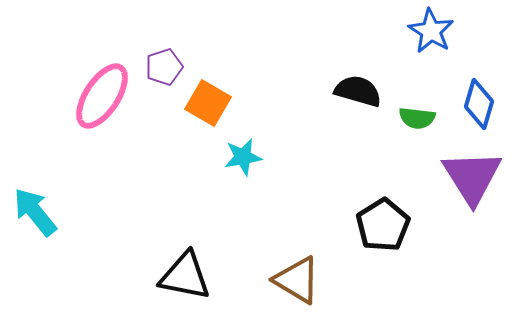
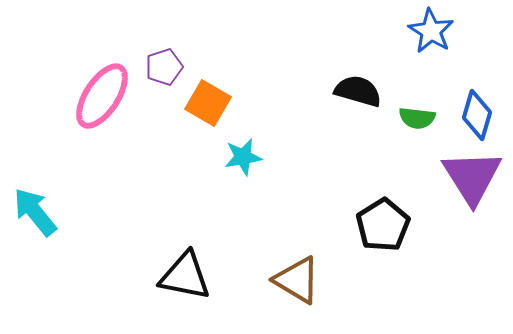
blue diamond: moved 2 px left, 11 px down
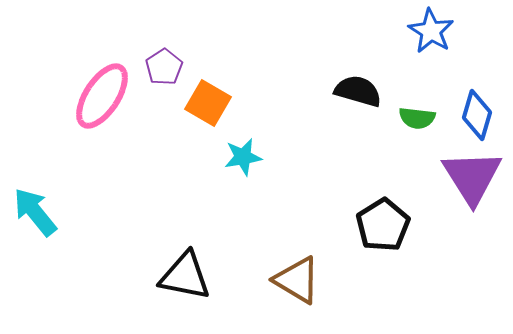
purple pentagon: rotated 15 degrees counterclockwise
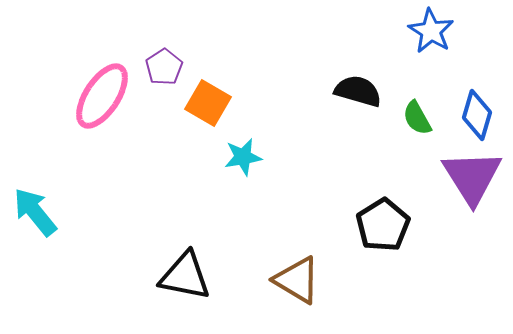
green semicircle: rotated 54 degrees clockwise
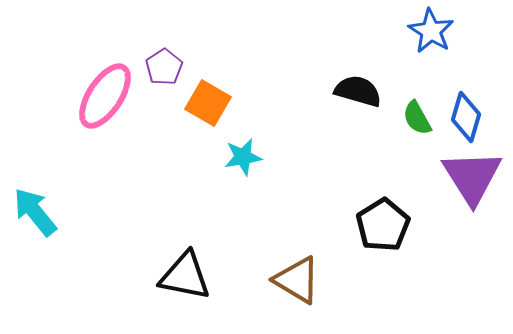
pink ellipse: moved 3 px right
blue diamond: moved 11 px left, 2 px down
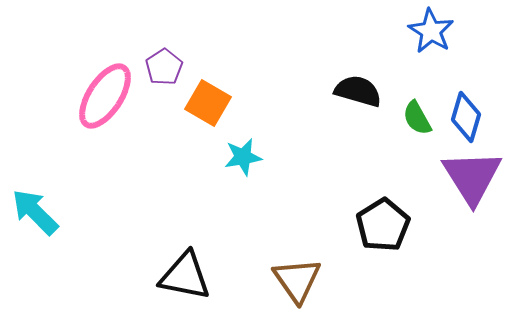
cyan arrow: rotated 6 degrees counterclockwise
brown triangle: rotated 24 degrees clockwise
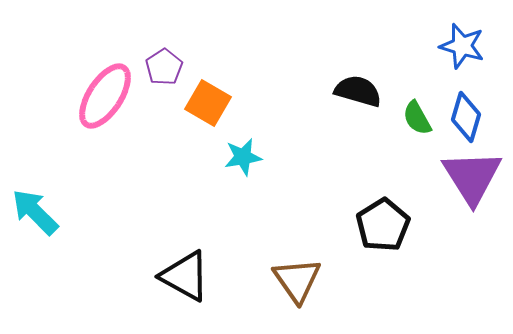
blue star: moved 31 px right, 15 px down; rotated 15 degrees counterclockwise
black triangle: rotated 18 degrees clockwise
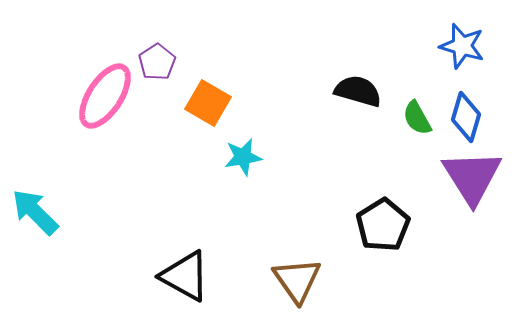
purple pentagon: moved 7 px left, 5 px up
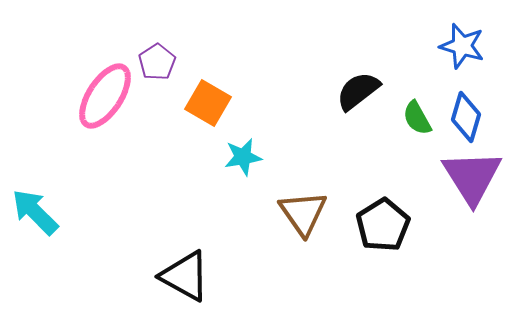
black semicircle: rotated 54 degrees counterclockwise
brown triangle: moved 6 px right, 67 px up
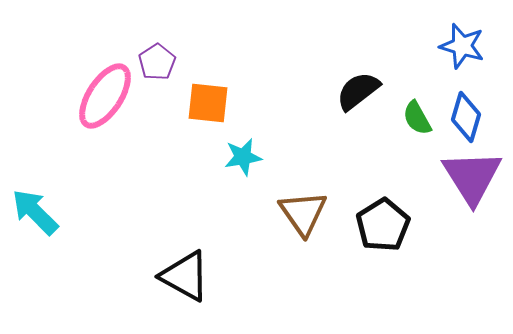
orange square: rotated 24 degrees counterclockwise
